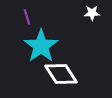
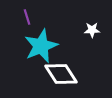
white star: moved 17 px down
cyan star: rotated 12 degrees clockwise
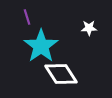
white star: moved 3 px left, 2 px up
cyan star: rotated 12 degrees counterclockwise
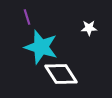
cyan star: moved 1 px down; rotated 20 degrees counterclockwise
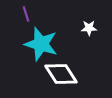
purple line: moved 1 px left, 3 px up
cyan star: moved 3 px up
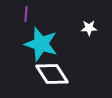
purple line: rotated 21 degrees clockwise
white diamond: moved 9 px left
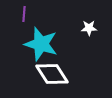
purple line: moved 2 px left
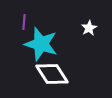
purple line: moved 8 px down
white star: rotated 28 degrees counterclockwise
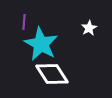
cyan star: rotated 12 degrees clockwise
